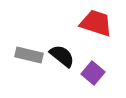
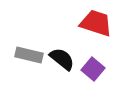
black semicircle: moved 3 px down
purple square: moved 4 px up
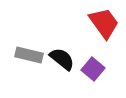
red trapezoid: moved 8 px right; rotated 36 degrees clockwise
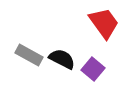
gray rectangle: rotated 16 degrees clockwise
black semicircle: rotated 12 degrees counterclockwise
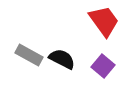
red trapezoid: moved 2 px up
purple square: moved 10 px right, 3 px up
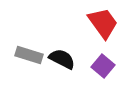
red trapezoid: moved 1 px left, 2 px down
gray rectangle: rotated 12 degrees counterclockwise
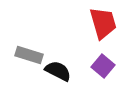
red trapezoid: rotated 20 degrees clockwise
black semicircle: moved 4 px left, 12 px down
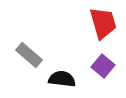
gray rectangle: rotated 24 degrees clockwise
black semicircle: moved 4 px right, 8 px down; rotated 20 degrees counterclockwise
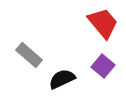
red trapezoid: rotated 24 degrees counterclockwise
black semicircle: rotated 32 degrees counterclockwise
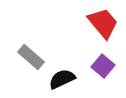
gray rectangle: moved 2 px right, 2 px down
